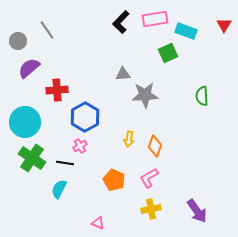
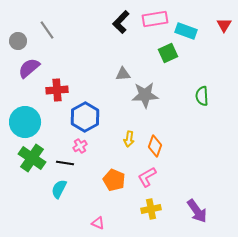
pink L-shape: moved 2 px left, 1 px up
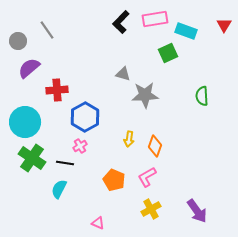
gray triangle: rotated 21 degrees clockwise
yellow cross: rotated 18 degrees counterclockwise
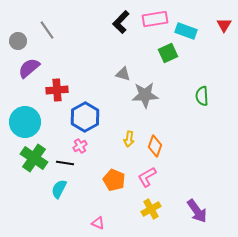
green cross: moved 2 px right
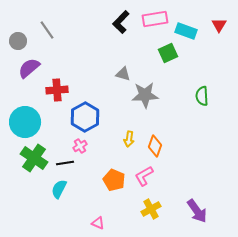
red triangle: moved 5 px left
black line: rotated 18 degrees counterclockwise
pink L-shape: moved 3 px left, 1 px up
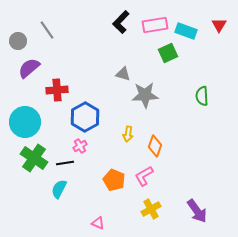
pink rectangle: moved 6 px down
yellow arrow: moved 1 px left, 5 px up
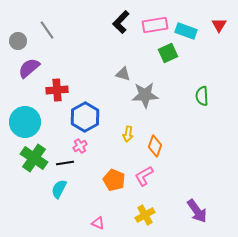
yellow cross: moved 6 px left, 6 px down
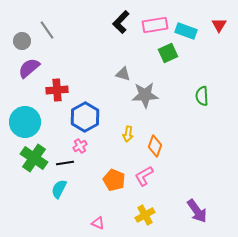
gray circle: moved 4 px right
